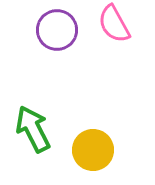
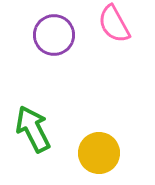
purple circle: moved 3 px left, 5 px down
yellow circle: moved 6 px right, 3 px down
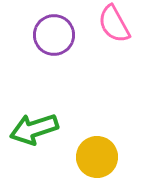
green arrow: moved 1 px right; rotated 81 degrees counterclockwise
yellow circle: moved 2 px left, 4 px down
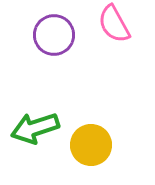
green arrow: moved 1 px right, 1 px up
yellow circle: moved 6 px left, 12 px up
